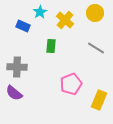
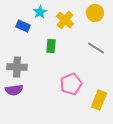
purple semicircle: moved 3 px up; rotated 48 degrees counterclockwise
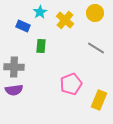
green rectangle: moved 10 px left
gray cross: moved 3 px left
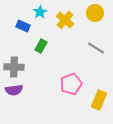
green rectangle: rotated 24 degrees clockwise
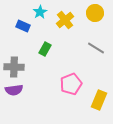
yellow cross: rotated 12 degrees clockwise
green rectangle: moved 4 px right, 3 px down
